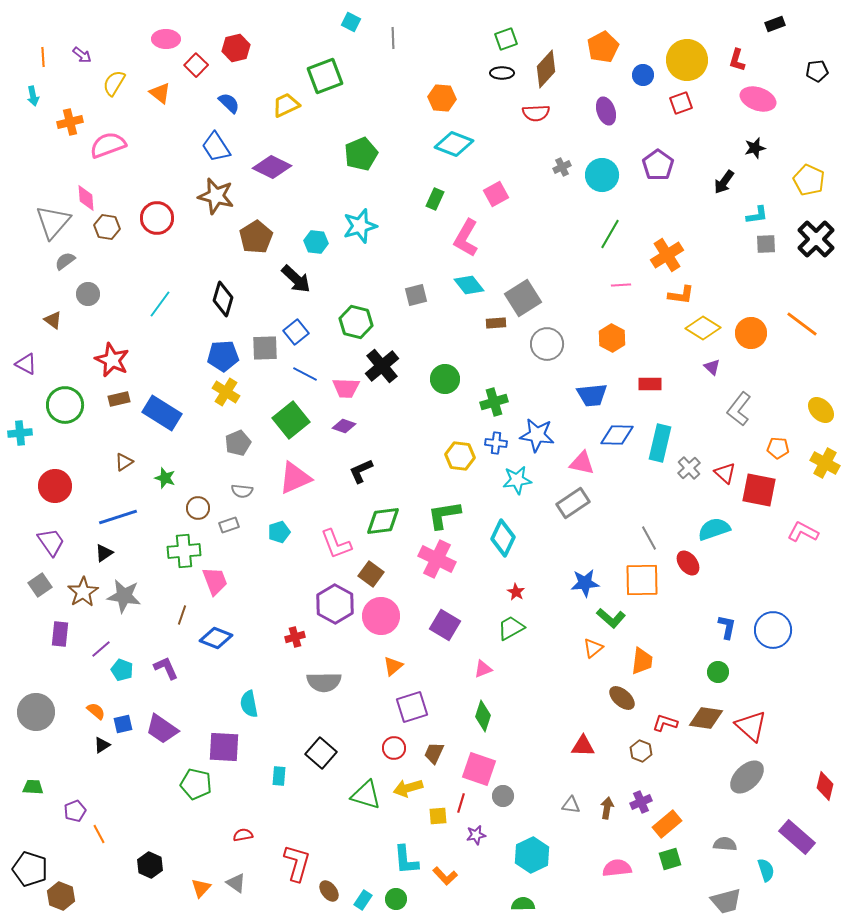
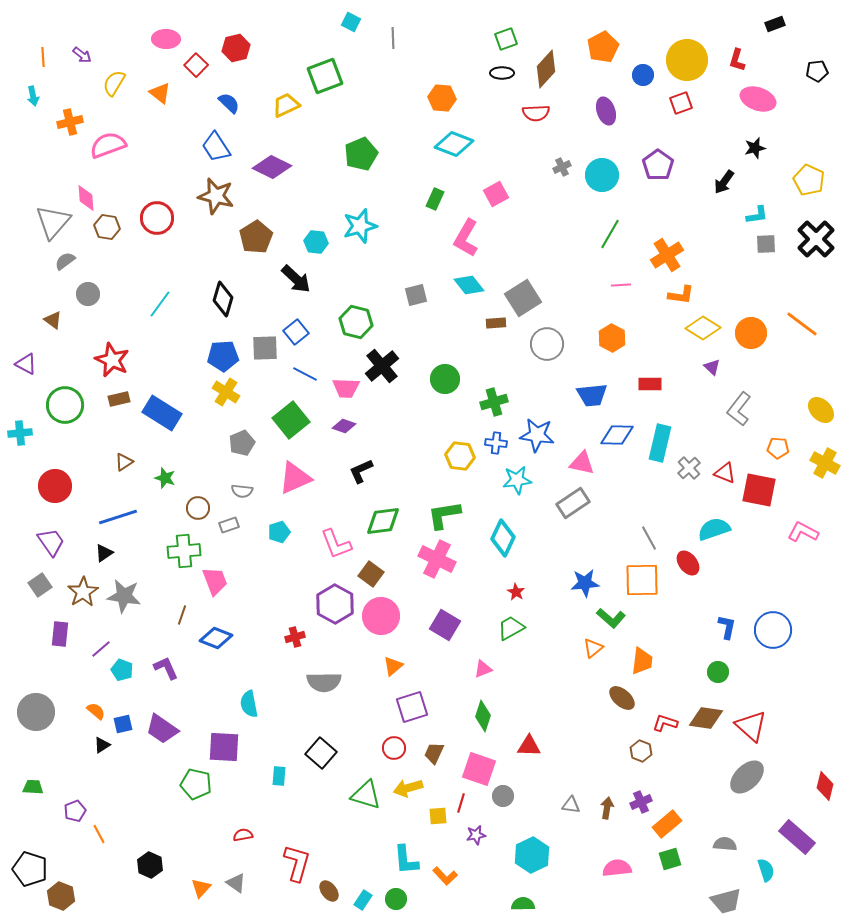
gray pentagon at (238, 443): moved 4 px right
red triangle at (725, 473): rotated 20 degrees counterclockwise
red triangle at (583, 746): moved 54 px left
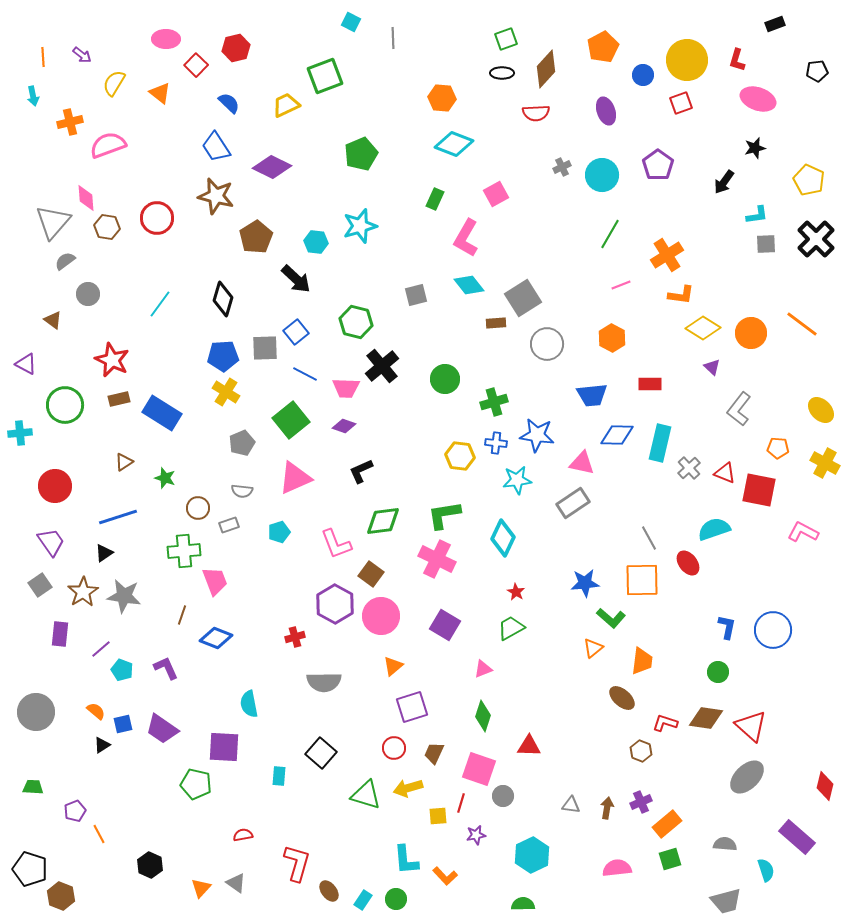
pink line at (621, 285): rotated 18 degrees counterclockwise
